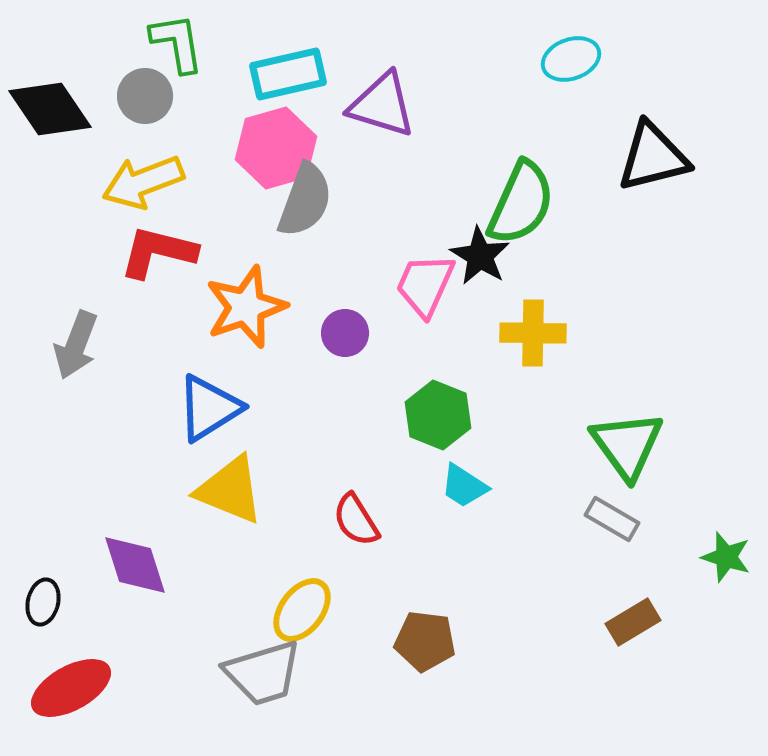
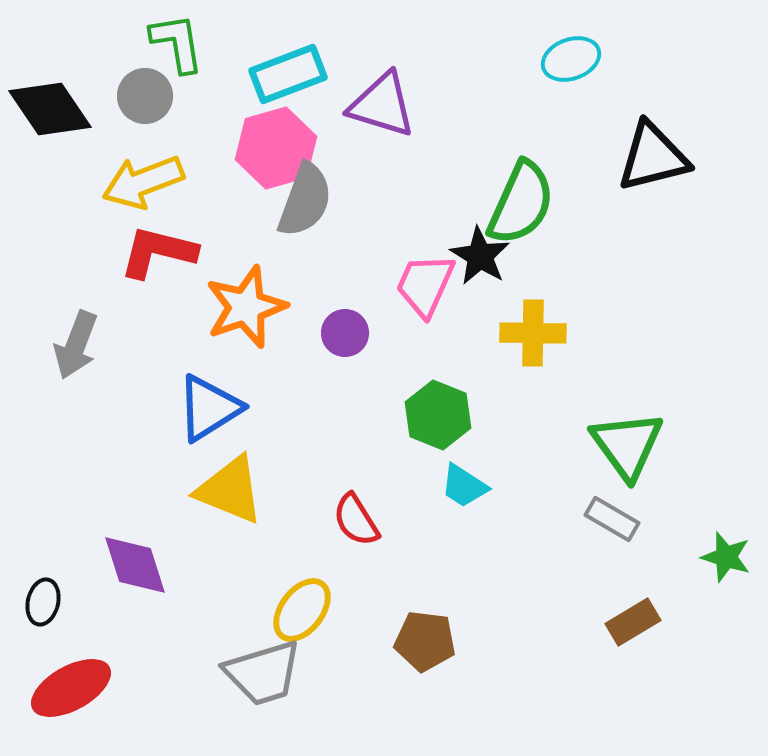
cyan rectangle: rotated 8 degrees counterclockwise
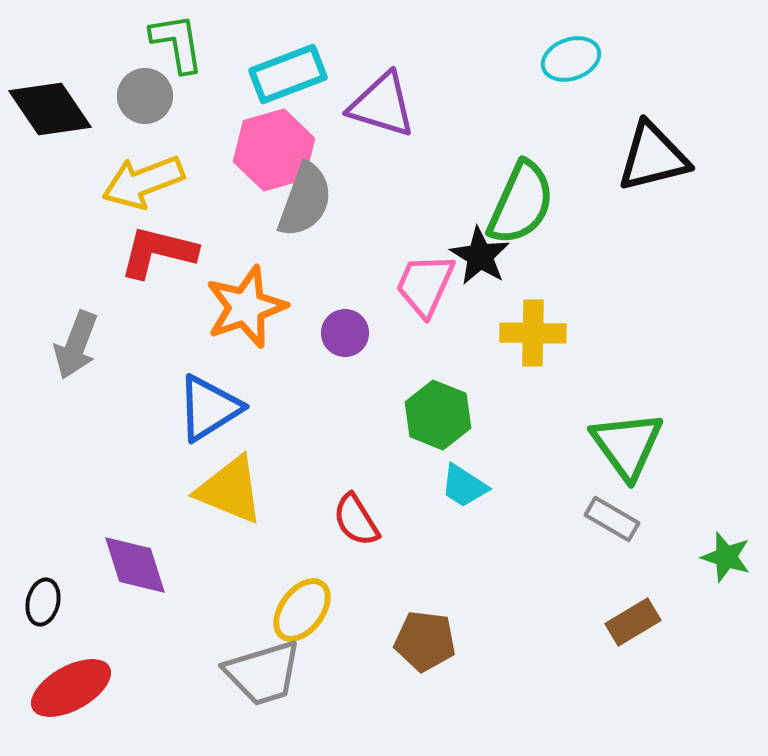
pink hexagon: moved 2 px left, 2 px down
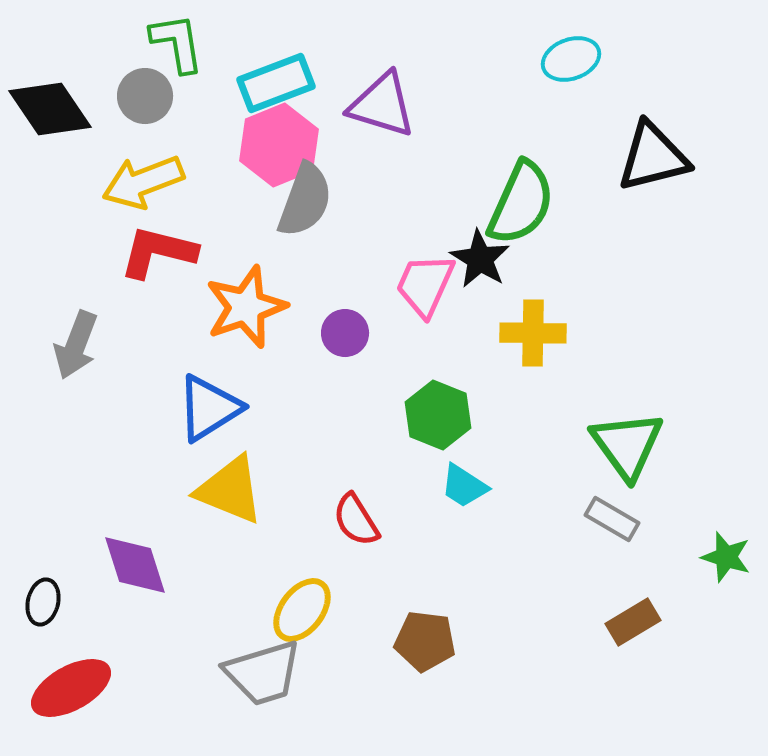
cyan rectangle: moved 12 px left, 9 px down
pink hexagon: moved 5 px right, 5 px up; rotated 6 degrees counterclockwise
black star: moved 3 px down
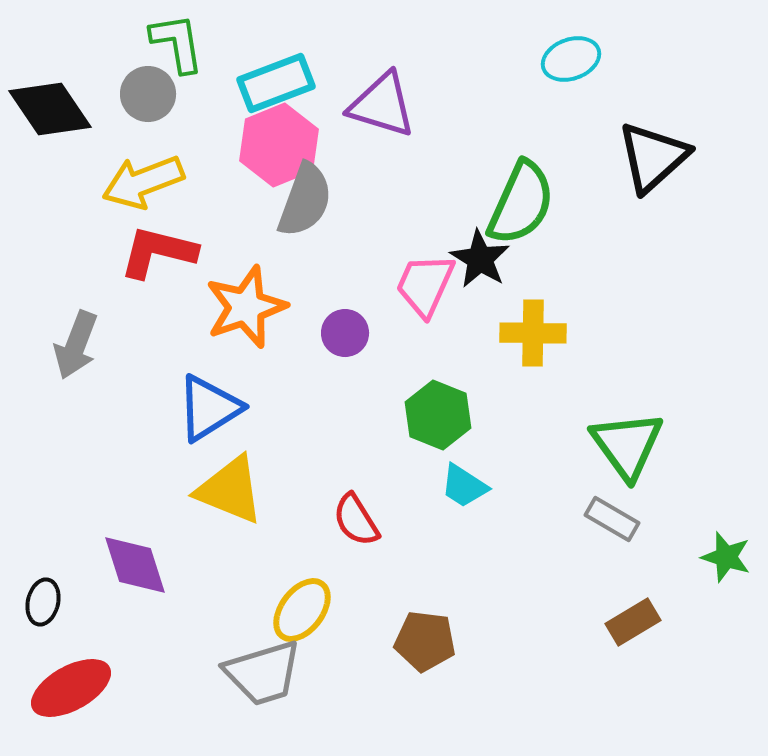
gray circle: moved 3 px right, 2 px up
black triangle: rotated 28 degrees counterclockwise
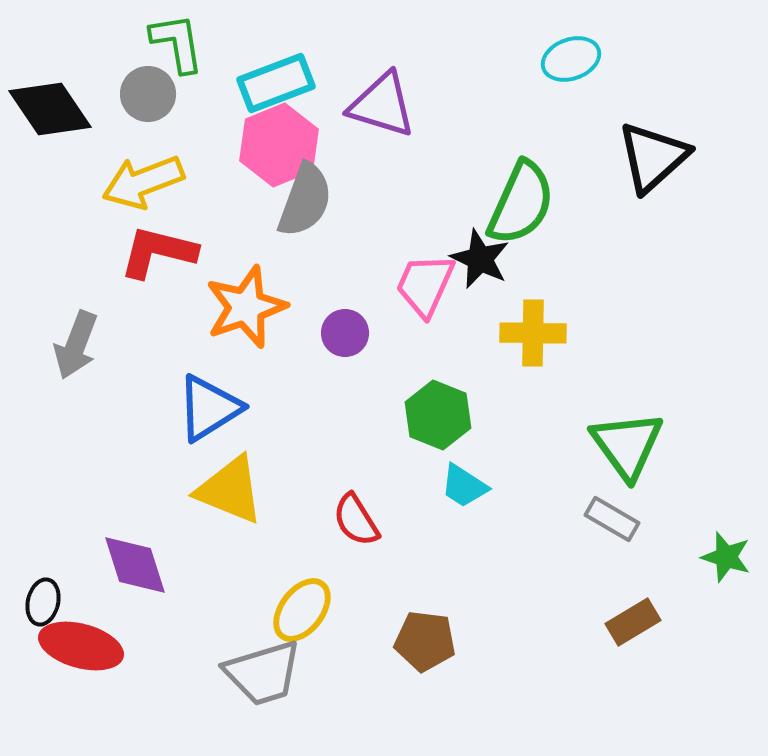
black star: rotated 6 degrees counterclockwise
red ellipse: moved 10 px right, 42 px up; rotated 44 degrees clockwise
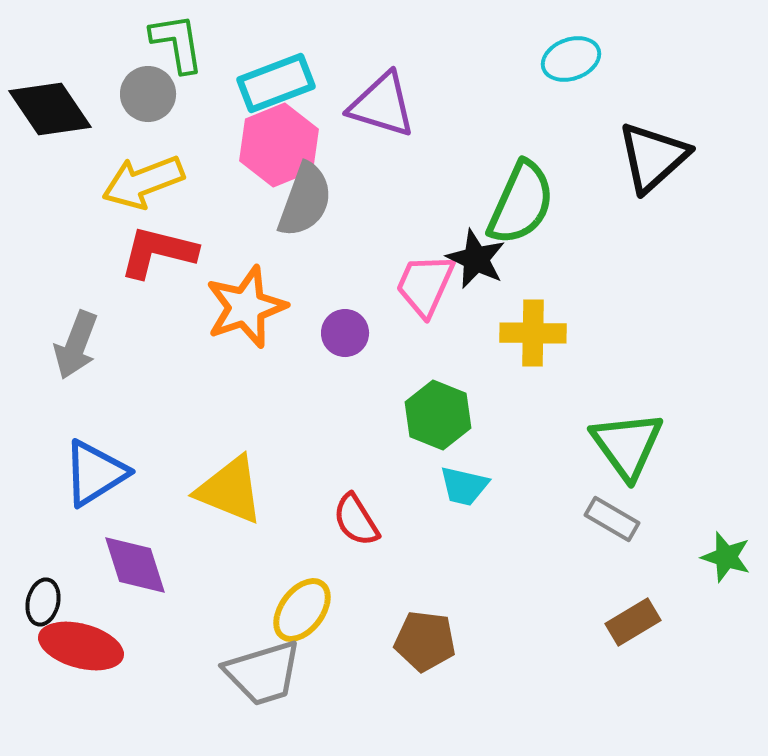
black star: moved 4 px left
blue triangle: moved 114 px left, 65 px down
cyan trapezoid: rotated 20 degrees counterclockwise
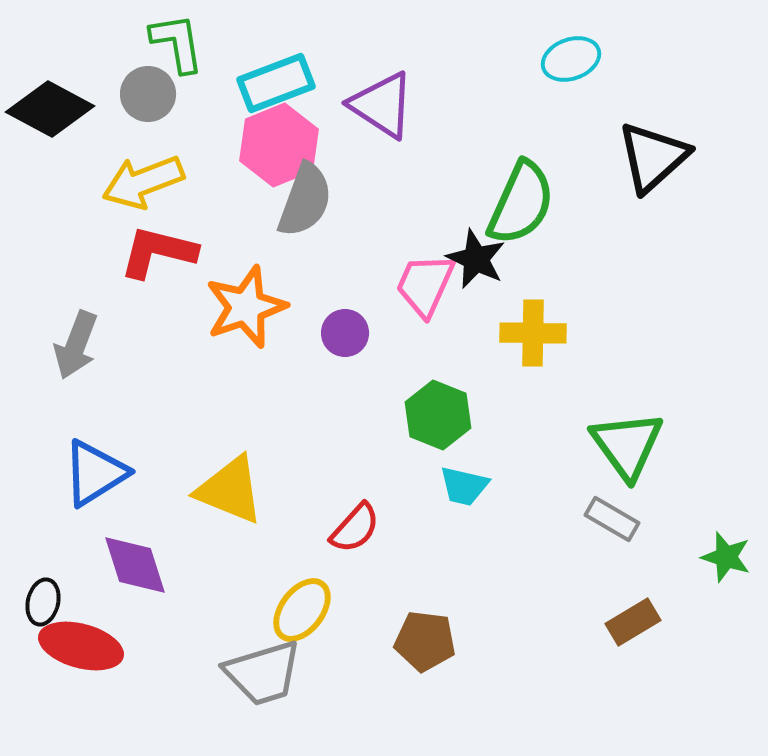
purple triangle: rotated 16 degrees clockwise
black diamond: rotated 28 degrees counterclockwise
red semicircle: moved 1 px left, 8 px down; rotated 106 degrees counterclockwise
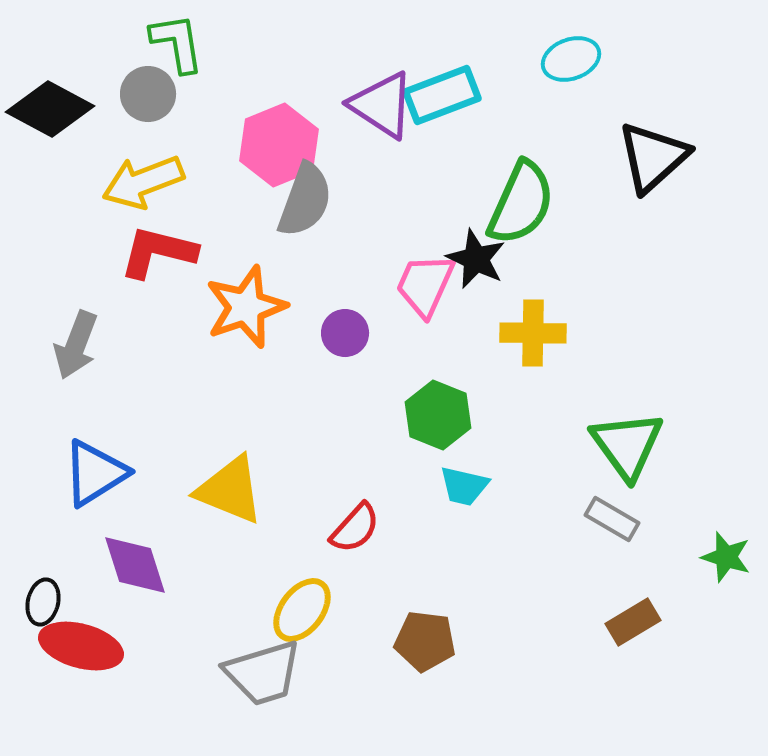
cyan rectangle: moved 166 px right, 12 px down
